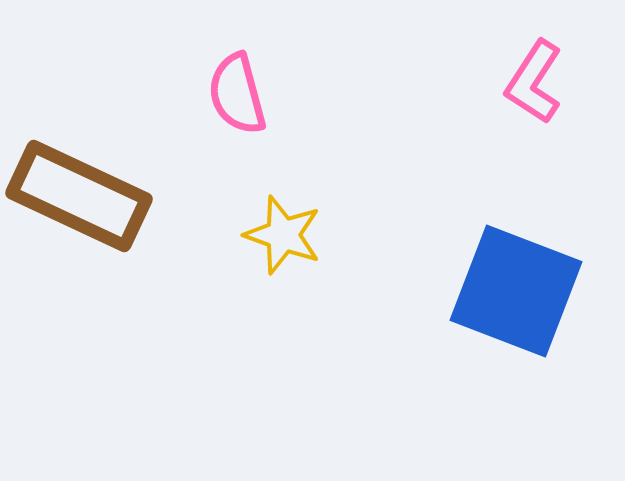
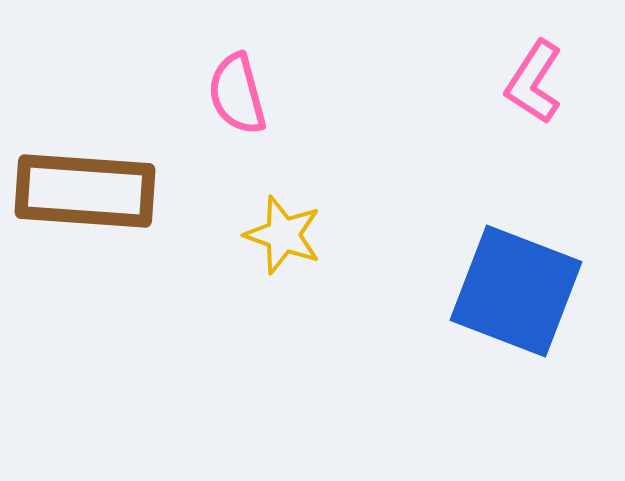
brown rectangle: moved 6 px right, 5 px up; rotated 21 degrees counterclockwise
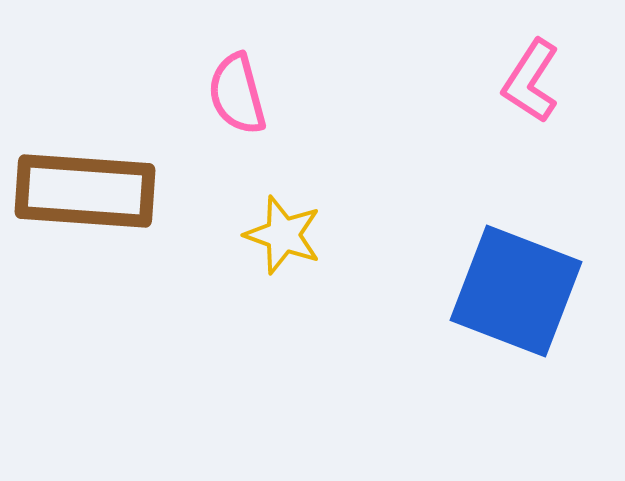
pink L-shape: moved 3 px left, 1 px up
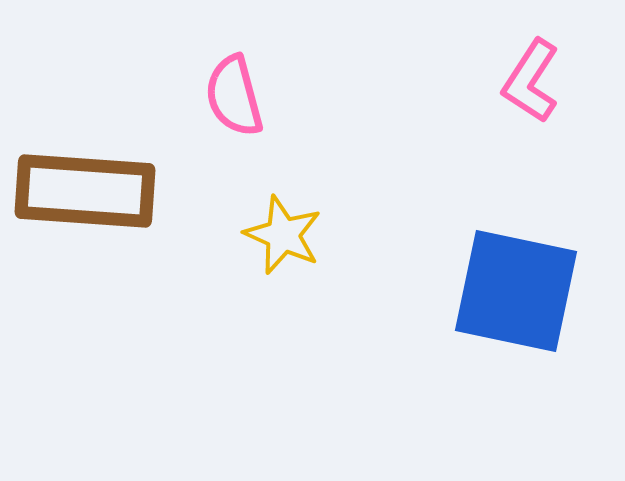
pink semicircle: moved 3 px left, 2 px down
yellow star: rotated 4 degrees clockwise
blue square: rotated 9 degrees counterclockwise
